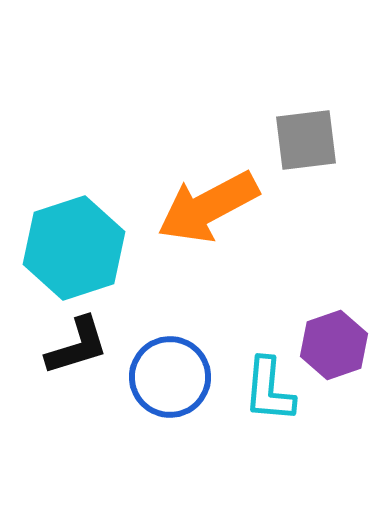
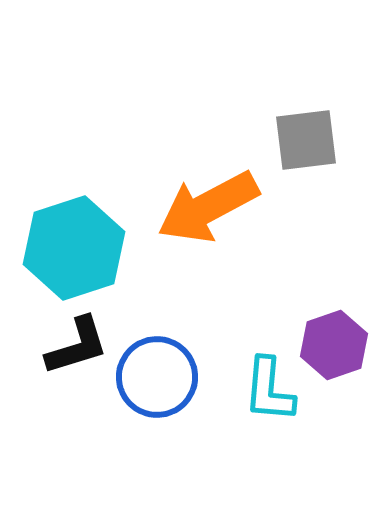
blue circle: moved 13 px left
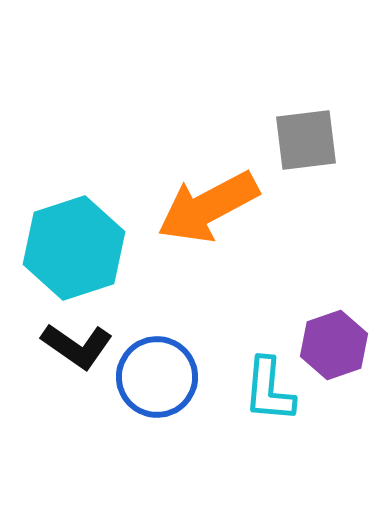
black L-shape: rotated 52 degrees clockwise
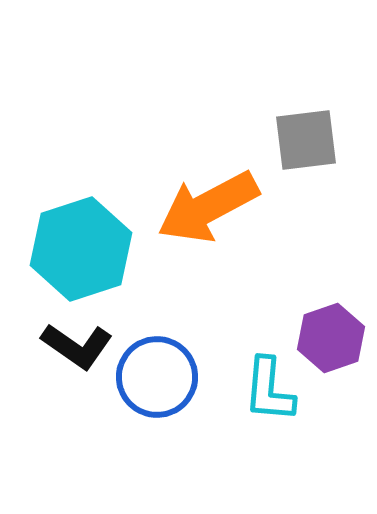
cyan hexagon: moved 7 px right, 1 px down
purple hexagon: moved 3 px left, 7 px up
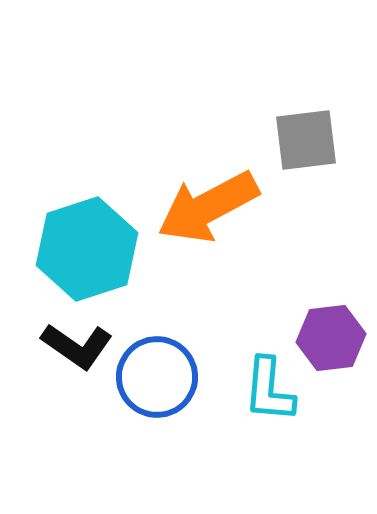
cyan hexagon: moved 6 px right
purple hexagon: rotated 12 degrees clockwise
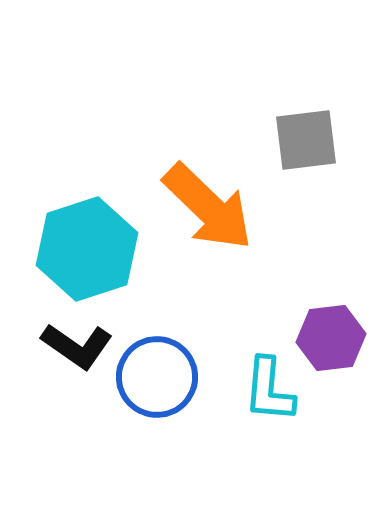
orange arrow: rotated 108 degrees counterclockwise
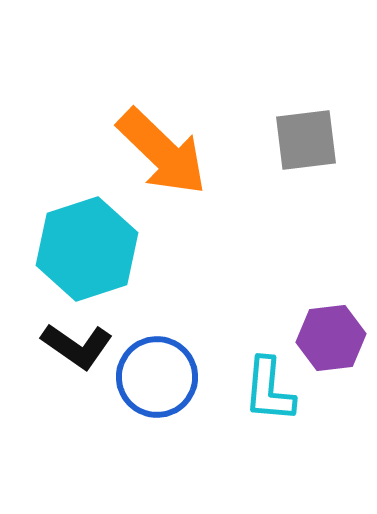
orange arrow: moved 46 px left, 55 px up
